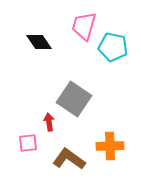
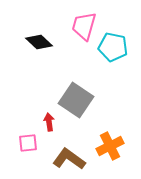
black diamond: rotated 12 degrees counterclockwise
gray square: moved 2 px right, 1 px down
orange cross: rotated 24 degrees counterclockwise
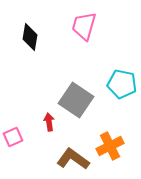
black diamond: moved 9 px left, 5 px up; rotated 56 degrees clockwise
cyan pentagon: moved 9 px right, 37 px down
pink square: moved 15 px left, 6 px up; rotated 18 degrees counterclockwise
brown L-shape: moved 4 px right
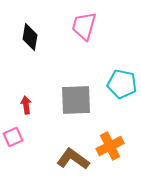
gray square: rotated 36 degrees counterclockwise
red arrow: moved 23 px left, 17 px up
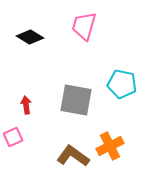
black diamond: rotated 68 degrees counterclockwise
gray square: rotated 12 degrees clockwise
brown L-shape: moved 3 px up
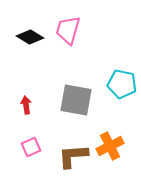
pink trapezoid: moved 16 px left, 4 px down
pink square: moved 18 px right, 10 px down
brown L-shape: rotated 40 degrees counterclockwise
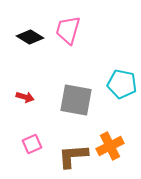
red arrow: moved 1 px left, 8 px up; rotated 114 degrees clockwise
pink square: moved 1 px right, 3 px up
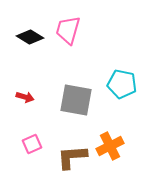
brown L-shape: moved 1 px left, 1 px down
